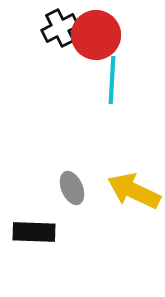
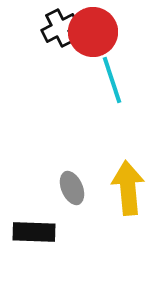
red circle: moved 3 px left, 3 px up
cyan line: rotated 21 degrees counterclockwise
yellow arrow: moved 6 px left, 3 px up; rotated 60 degrees clockwise
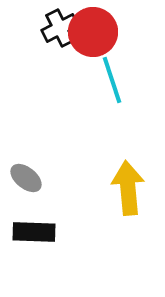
gray ellipse: moved 46 px left, 10 px up; rotated 28 degrees counterclockwise
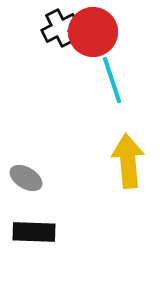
gray ellipse: rotated 8 degrees counterclockwise
yellow arrow: moved 27 px up
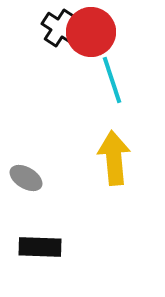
black cross: rotated 30 degrees counterclockwise
red circle: moved 2 px left
yellow arrow: moved 14 px left, 3 px up
black rectangle: moved 6 px right, 15 px down
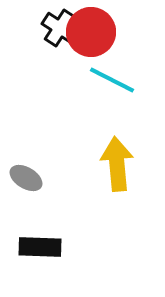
cyan line: rotated 45 degrees counterclockwise
yellow arrow: moved 3 px right, 6 px down
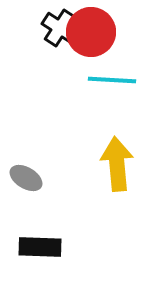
cyan line: rotated 24 degrees counterclockwise
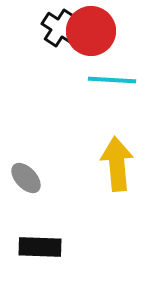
red circle: moved 1 px up
gray ellipse: rotated 16 degrees clockwise
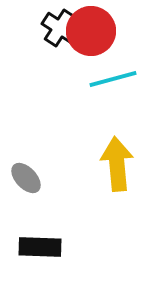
cyan line: moved 1 px right, 1 px up; rotated 18 degrees counterclockwise
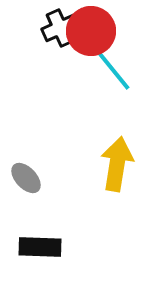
black cross: rotated 33 degrees clockwise
cyan line: moved 9 px up; rotated 66 degrees clockwise
yellow arrow: rotated 14 degrees clockwise
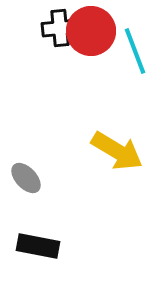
black cross: rotated 18 degrees clockwise
cyan line: moved 22 px right, 19 px up; rotated 18 degrees clockwise
yellow arrow: moved 13 px up; rotated 112 degrees clockwise
black rectangle: moved 2 px left, 1 px up; rotated 9 degrees clockwise
